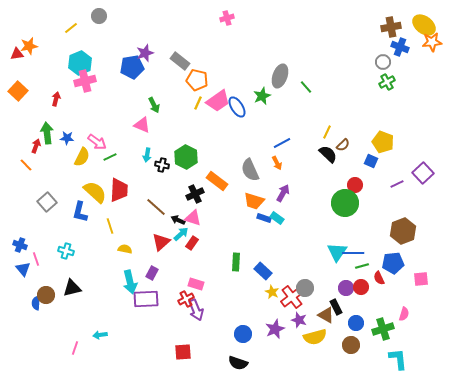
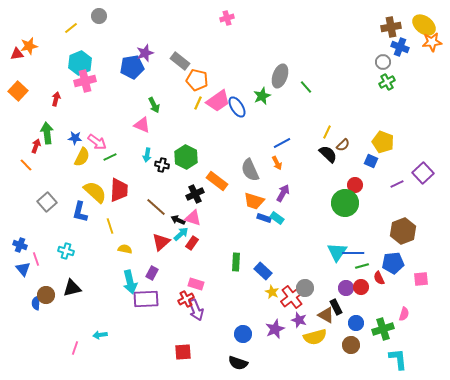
blue star at (67, 138): moved 8 px right
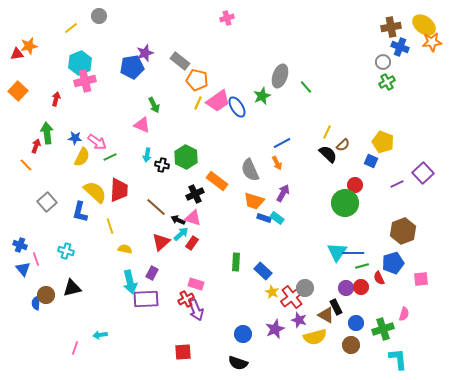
blue pentagon at (393, 263): rotated 10 degrees counterclockwise
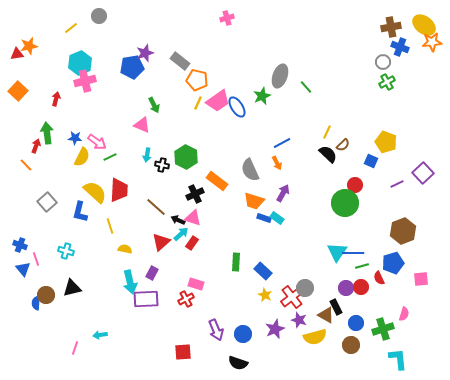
yellow pentagon at (383, 142): moved 3 px right
yellow star at (272, 292): moved 7 px left, 3 px down
purple arrow at (196, 310): moved 20 px right, 20 px down
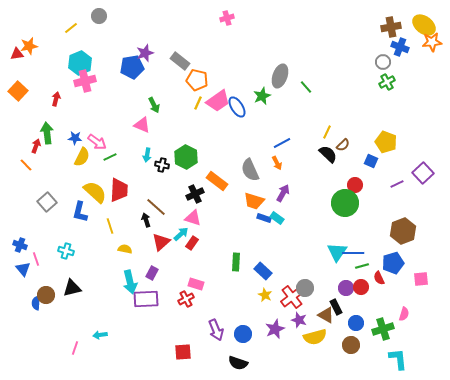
black arrow at (178, 220): moved 32 px left; rotated 48 degrees clockwise
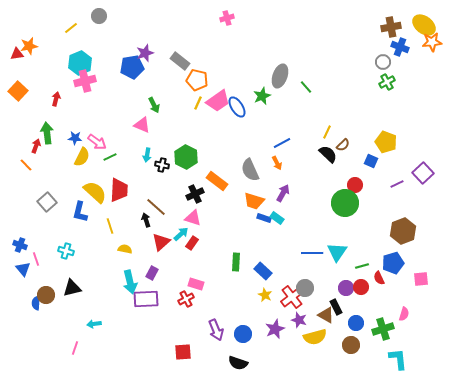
blue line at (353, 253): moved 41 px left
cyan arrow at (100, 335): moved 6 px left, 11 px up
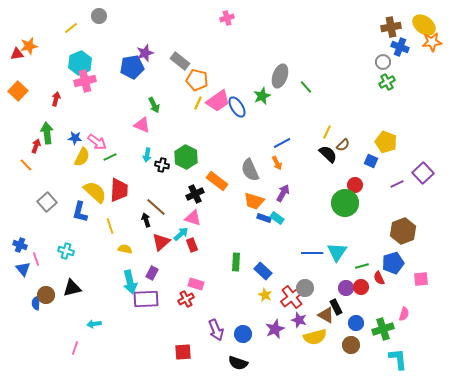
red rectangle at (192, 243): moved 2 px down; rotated 56 degrees counterclockwise
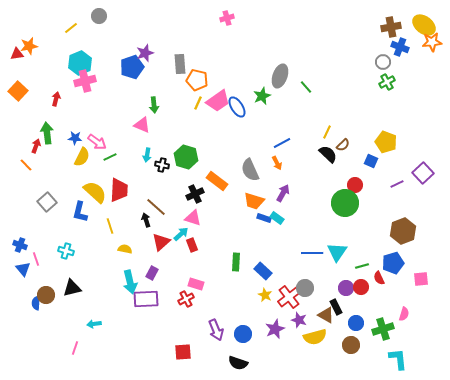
gray rectangle at (180, 61): moved 3 px down; rotated 48 degrees clockwise
blue pentagon at (132, 67): rotated 10 degrees counterclockwise
green arrow at (154, 105): rotated 21 degrees clockwise
green hexagon at (186, 157): rotated 10 degrees counterclockwise
red cross at (292, 297): moved 3 px left
